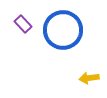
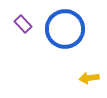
blue circle: moved 2 px right, 1 px up
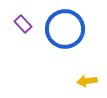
yellow arrow: moved 2 px left, 3 px down
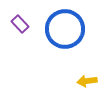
purple rectangle: moved 3 px left
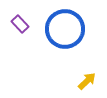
yellow arrow: rotated 144 degrees clockwise
